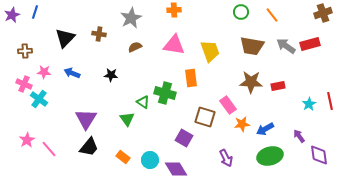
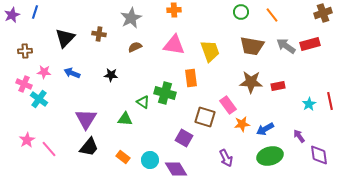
green triangle at (127, 119): moved 2 px left; rotated 49 degrees counterclockwise
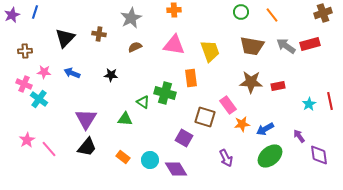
black trapezoid at (89, 147): moved 2 px left
green ellipse at (270, 156): rotated 25 degrees counterclockwise
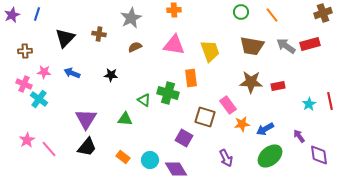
blue line at (35, 12): moved 2 px right, 2 px down
green cross at (165, 93): moved 3 px right
green triangle at (143, 102): moved 1 px right, 2 px up
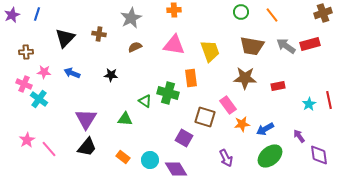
brown cross at (25, 51): moved 1 px right, 1 px down
brown star at (251, 82): moved 6 px left, 4 px up
green triangle at (144, 100): moved 1 px right, 1 px down
red line at (330, 101): moved 1 px left, 1 px up
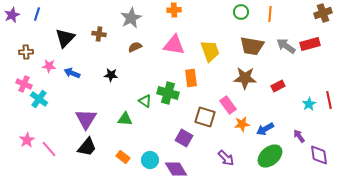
orange line at (272, 15): moved 2 px left, 1 px up; rotated 42 degrees clockwise
pink star at (44, 72): moved 5 px right, 6 px up
red rectangle at (278, 86): rotated 16 degrees counterclockwise
purple arrow at (226, 158): rotated 18 degrees counterclockwise
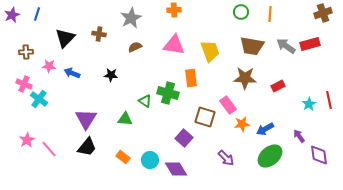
purple square at (184, 138): rotated 12 degrees clockwise
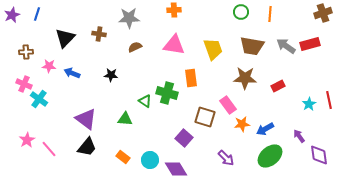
gray star at (131, 18): moved 2 px left; rotated 25 degrees clockwise
yellow trapezoid at (210, 51): moved 3 px right, 2 px up
green cross at (168, 93): moved 1 px left
purple triangle at (86, 119): rotated 25 degrees counterclockwise
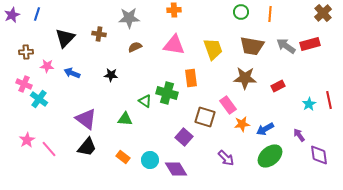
brown cross at (323, 13): rotated 24 degrees counterclockwise
pink star at (49, 66): moved 2 px left
purple arrow at (299, 136): moved 1 px up
purple square at (184, 138): moved 1 px up
